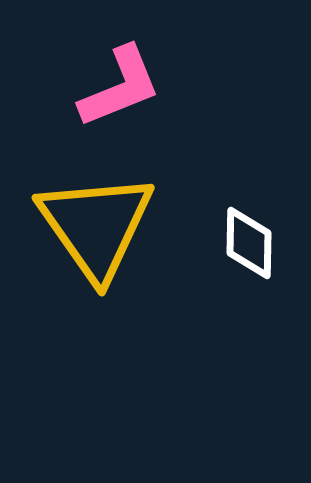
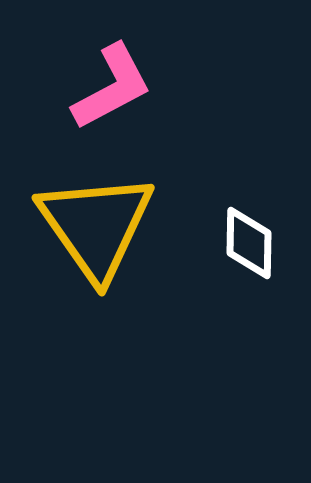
pink L-shape: moved 8 px left; rotated 6 degrees counterclockwise
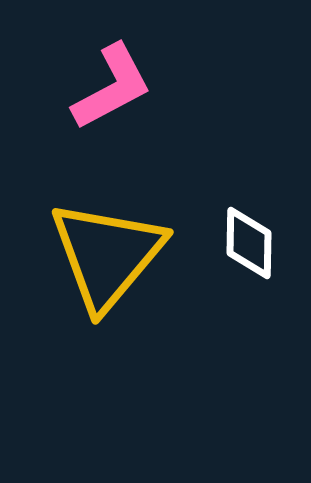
yellow triangle: moved 11 px right, 29 px down; rotated 15 degrees clockwise
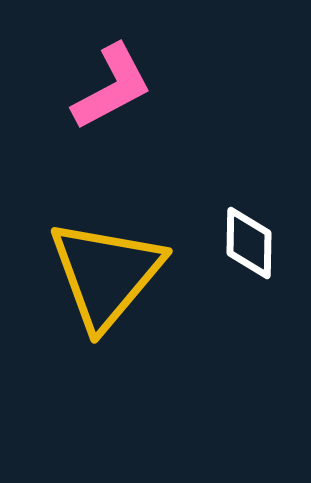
yellow triangle: moved 1 px left, 19 px down
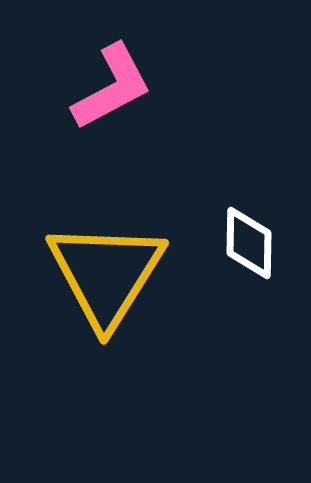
yellow triangle: rotated 8 degrees counterclockwise
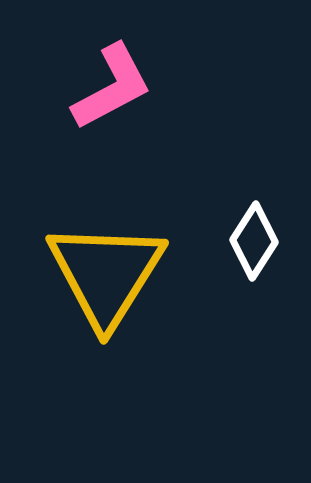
white diamond: moved 5 px right, 2 px up; rotated 32 degrees clockwise
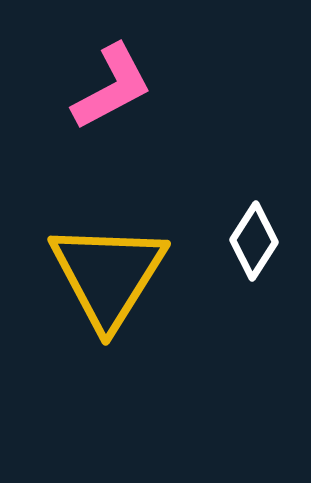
yellow triangle: moved 2 px right, 1 px down
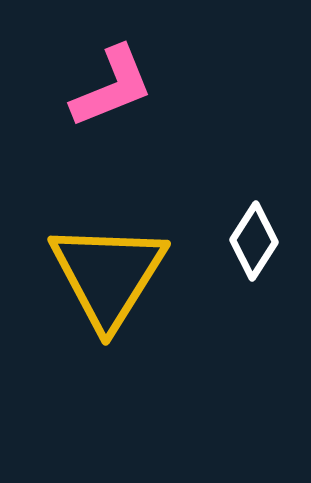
pink L-shape: rotated 6 degrees clockwise
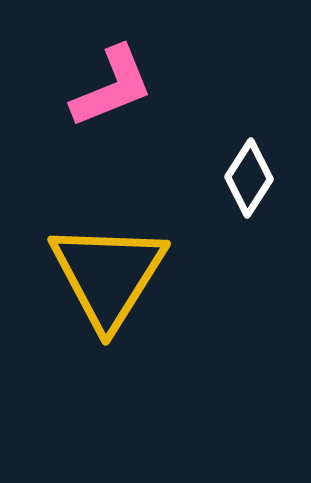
white diamond: moved 5 px left, 63 px up
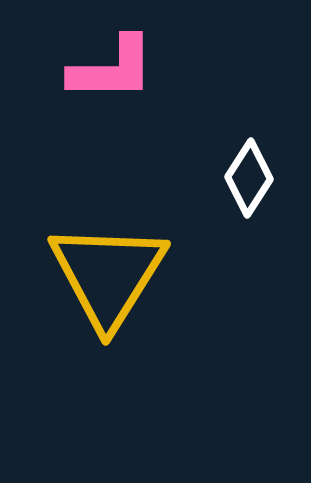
pink L-shape: moved 18 px up; rotated 22 degrees clockwise
